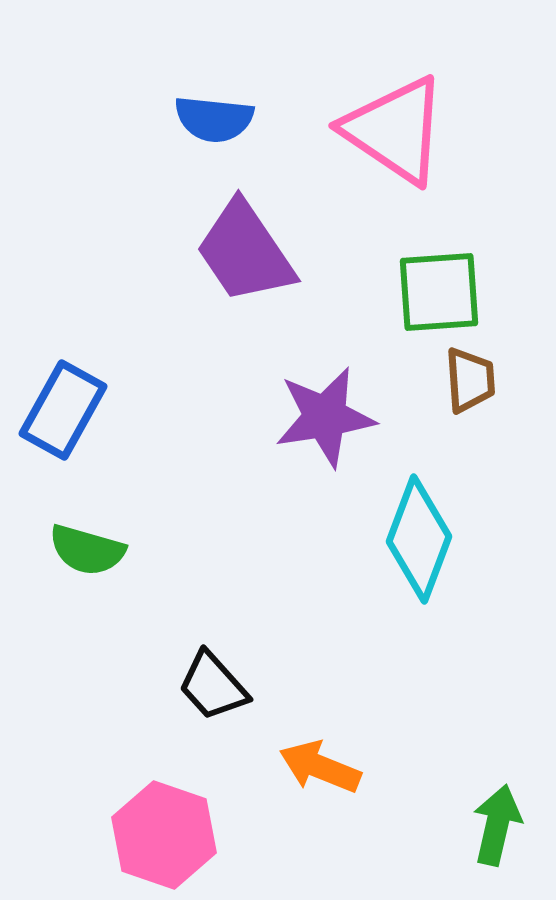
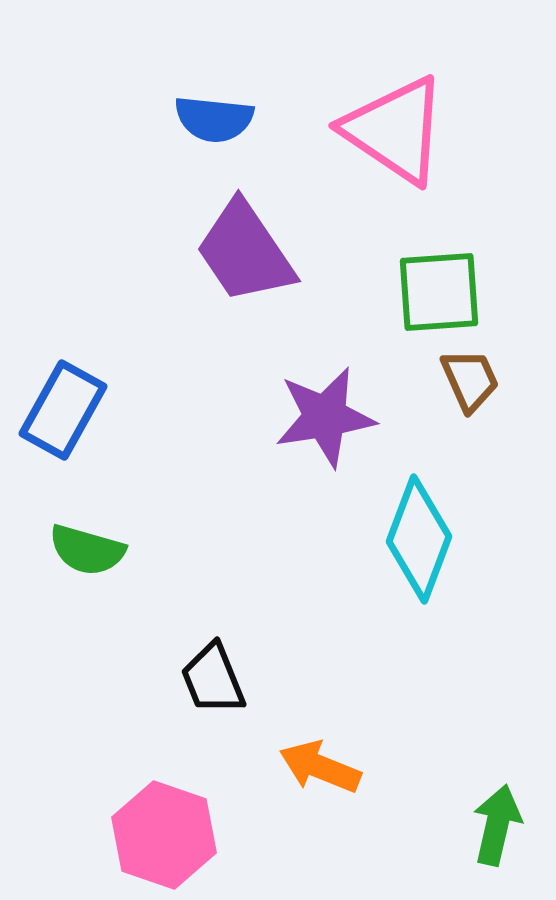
brown trapezoid: rotated 20 degrees counterclockwise
black trapezoid: moved 7 px up; rotated 20 degrees clockwise
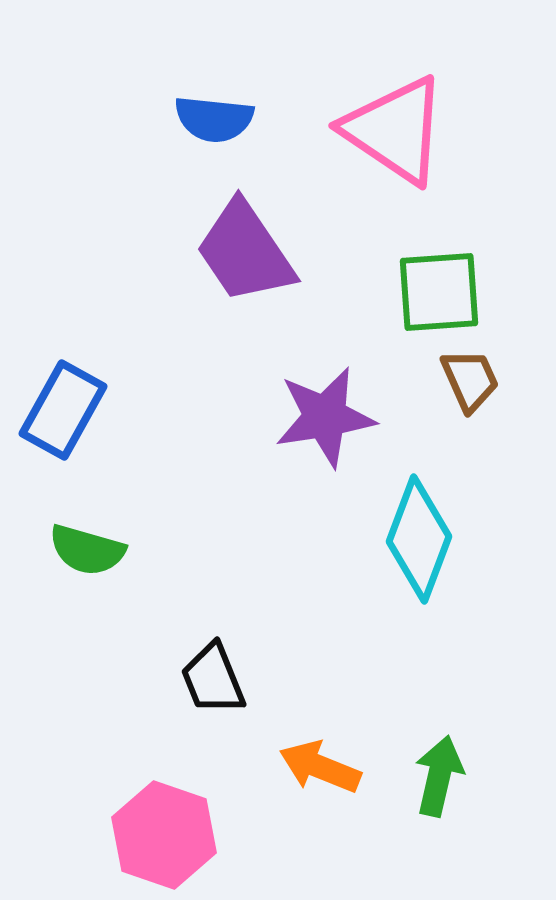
green arrow: moved 58 px left, 49 px up
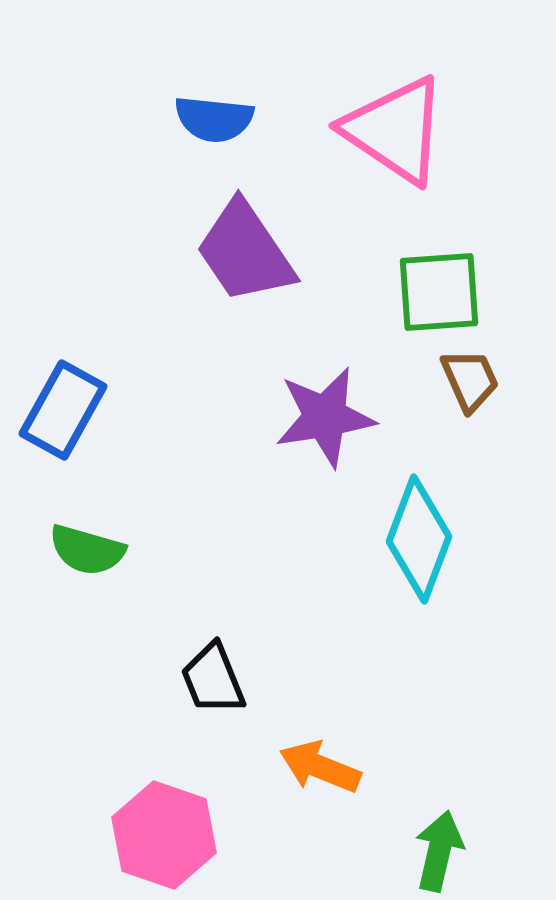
green arrow: moved 75 px down
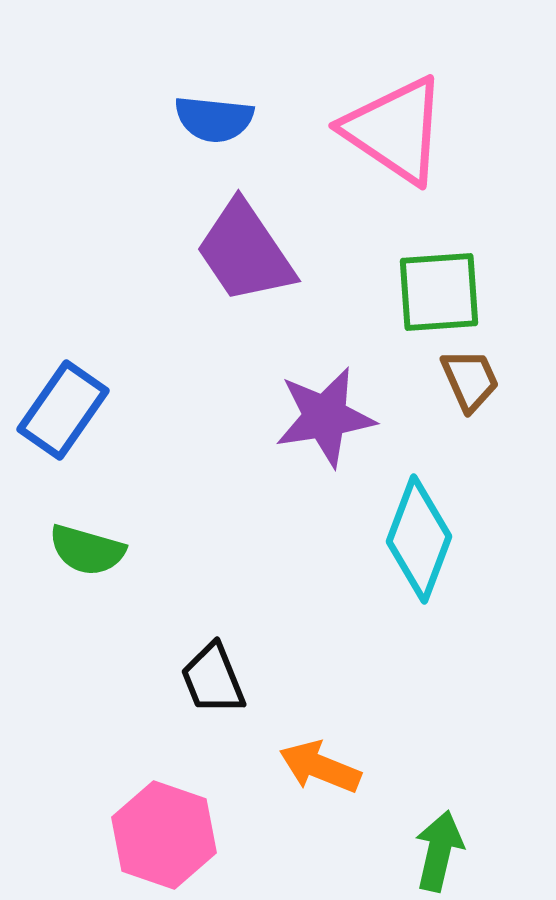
blue rectangle: rotated 6 degrees clockwise
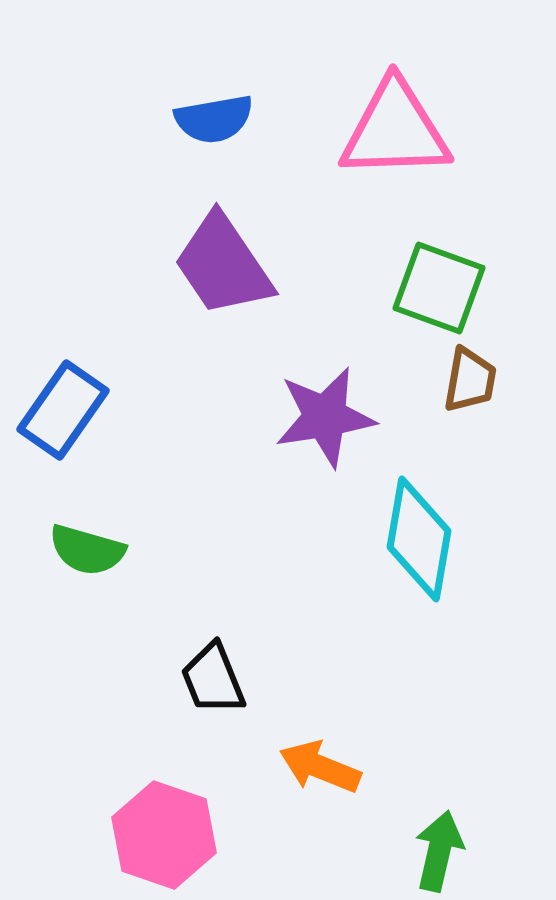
blue semicircle: rotated 16 degrees counterclockwise
pink triangle: rotated 36 degrees counterclockwise
purple trapezoid: moved 22 px left, 13 px down
green square: moved 4 px up; rotated 24 degrees clockwise
brown trapezoid: rotated 34 degrees clockwise
cyan diamond: rotated 11 degrees counterclockwise
